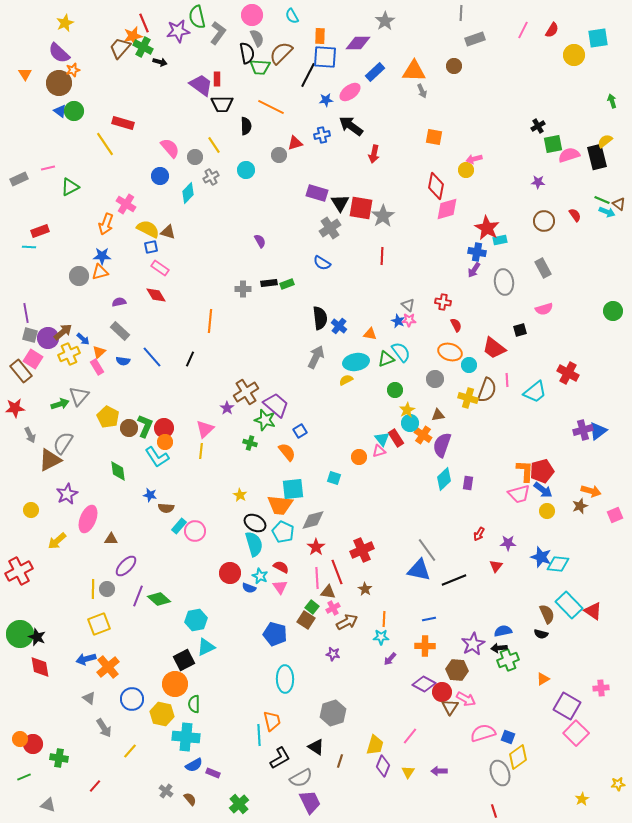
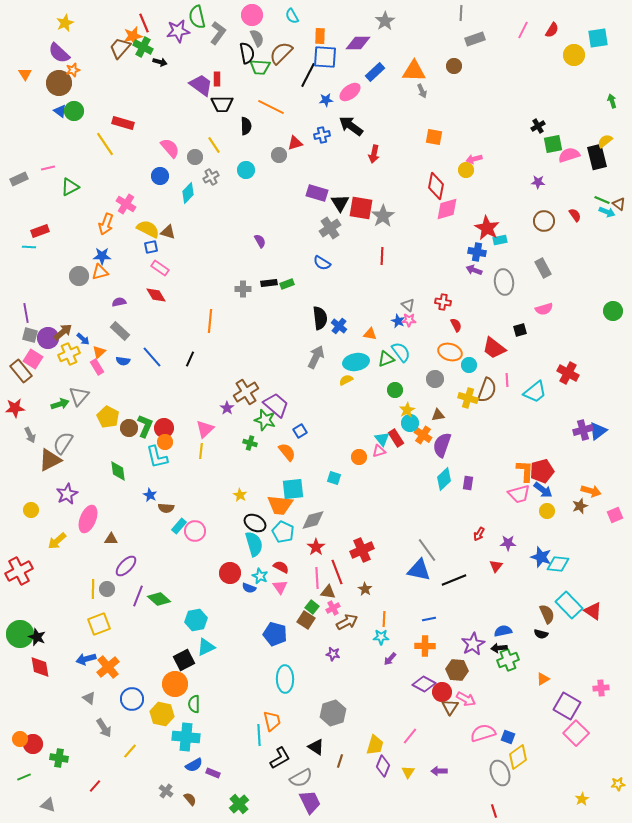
purple arrow at (474, 270): rotated 77 degrees clockwise
cyan L-shape at (157, 457): rotated 20 degrees clockwise
blue star at (150, 495): rotated 16 degrees clockwise
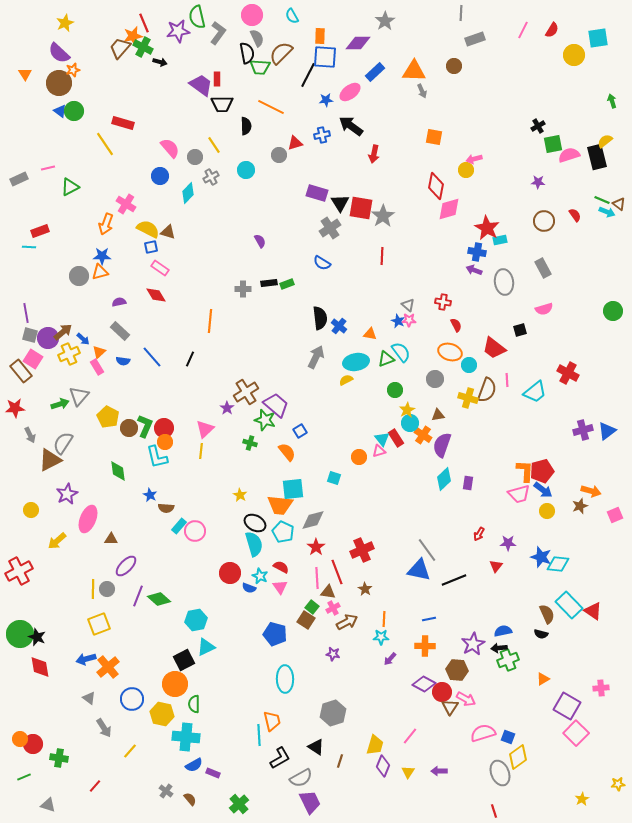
pink diamond at (447, 209): moved 2 px right
blue triangle at (598, 431): moved 9 px right
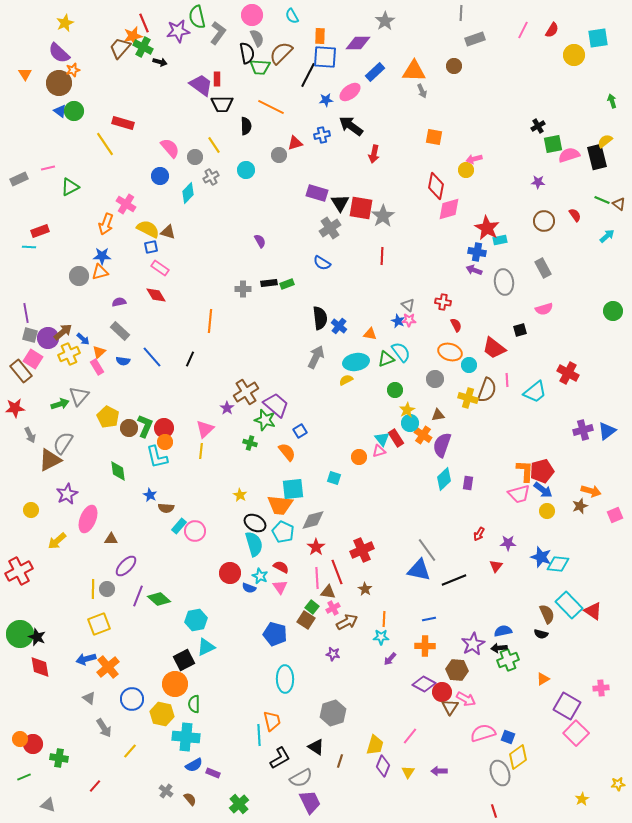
cyan arrow at (607, 212): moved 24 px down; rotated 63 degrees counterclockwise
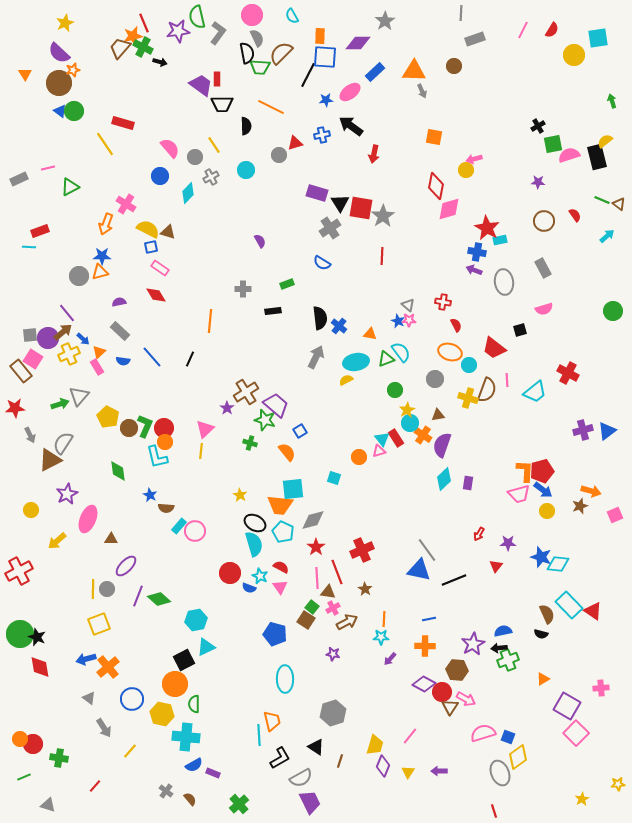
black rectangle at (269, 283): moved 4 px right, 28 px down
purple line at (26, 313): moved 41 px right; rotated 30 degrees counterclockwise
gray square at (30, 335): rotated 21 degrees counterclockwise
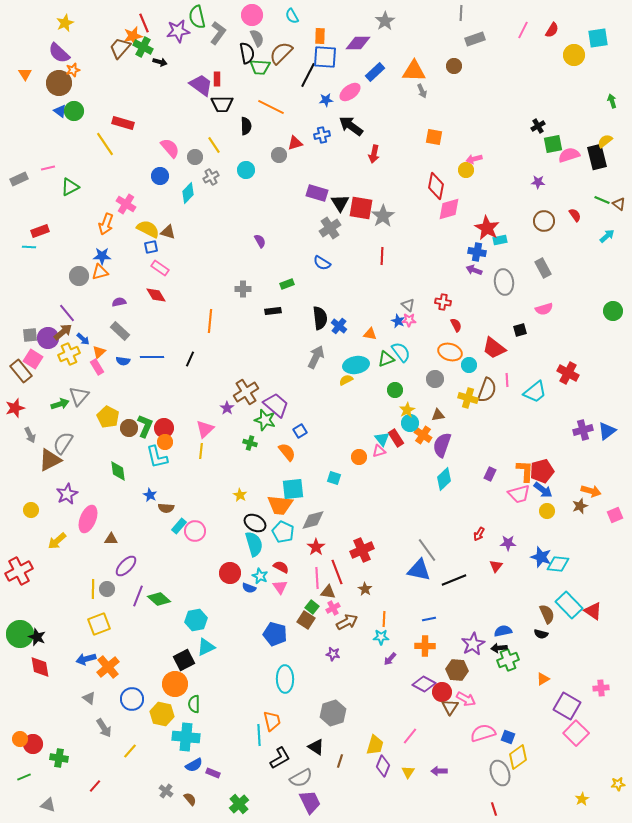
blue line at (152, 357): rotated 50 degrees counterclockwise
cyan ellipse at (356, 362): moved 3 px down
red star at (15, 408): rotated 12 degrees counterclockwise
purple rectangle at (468, 483): moved 22 px right, 9 px up; rotated 16 degrees clockwise
red line at (494, 811): moved 2 px up
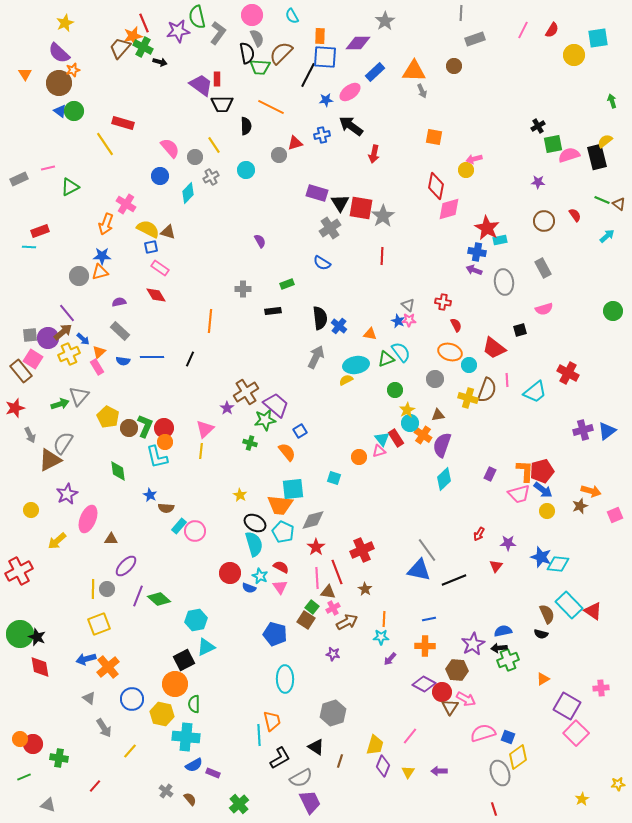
green star at (265, 420): rotated 25 degrees counterclockwise
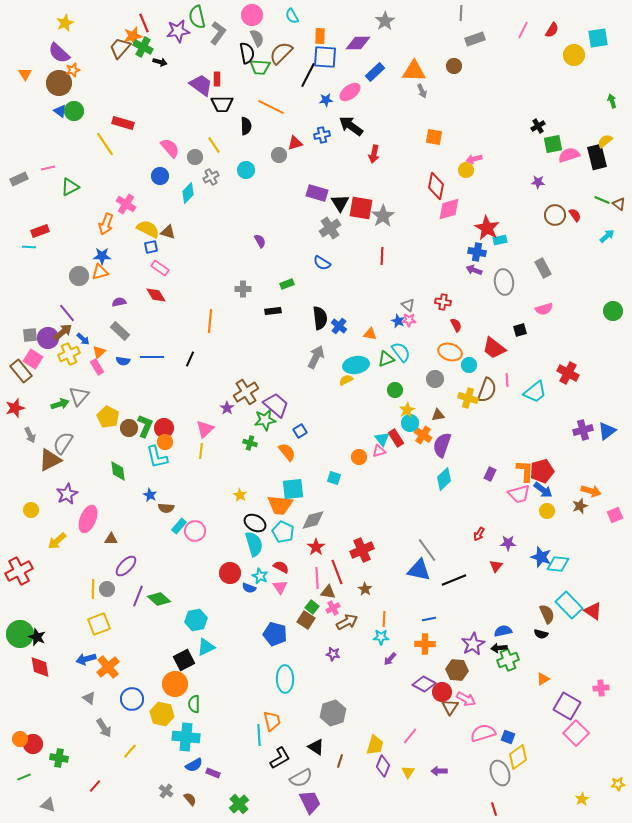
brown circle at (544, 221): moved 11 px right, 6 px up
orange cross at (425, 646): moved 2 px up
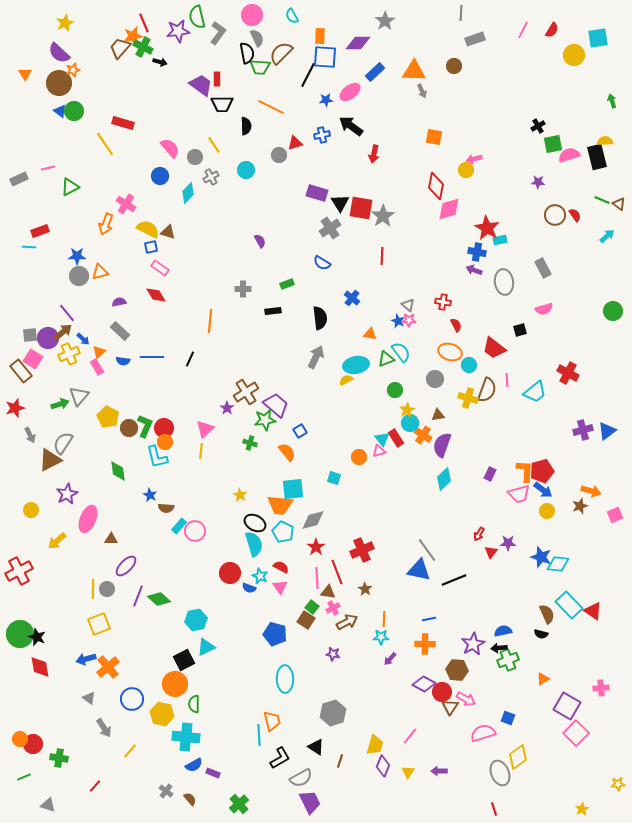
yellow semicircle at (605, 141): rotated 35 degrees clockwise
blue star at (102, 256): moved 25 px left
blue cross at (339, 326): moved 13 px right, 28 px up
red triangle at (496, 566): moved 5 px left, 14 px up
blue square at (508, 737): moved 19 px up
yellow star at (582, 799): moved 10 px down
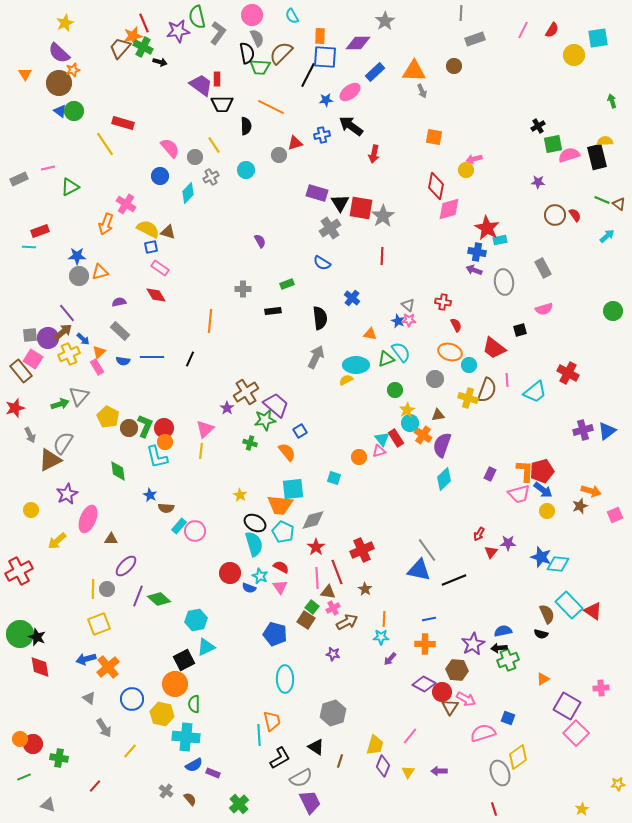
cyan ellipse at (356, 365): rotated 10 degrees clockwise
